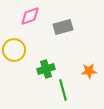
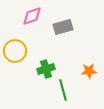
pink diamond: moved 2 px right
yellow circle: moved 1 px right, 1 px down
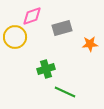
gray rectangle: moved 1 px left, 1 px down
yellow circle: moved 14 px up
orange star: moved 1 px right, 27 px up
green line: moved 2 px right, 2 px down; rotated 50 degrees counterclockwise
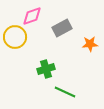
gray rectangle: rotated 12 degrees counterclockwise
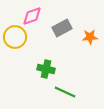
orange star: moved 7 px up
green cross: rotated 30 degrees clockwise
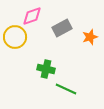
orange star: rotated 14 degrees counterclockwise
green line: moved 1 px right, 3 px up
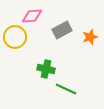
pink diamond: rotated 15 degrees clockwise
gray rectangle: moved 2 px down
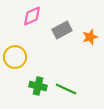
pink diamond: rotated 20 degrees counterclockwise
yellow circle: moved 20 px down
green cross: moved 8 px left, 17 px down
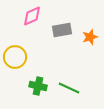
gray rectangle: rotated 18 degrees clockwise
green line: moved 3 px right, 1 px up
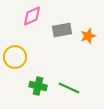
orange star: moved 2 px left, 1 px up
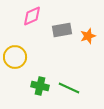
green cross: moved 2 px right
